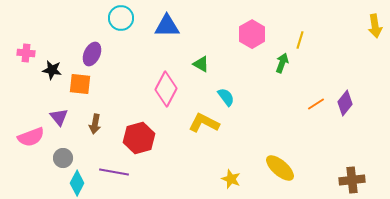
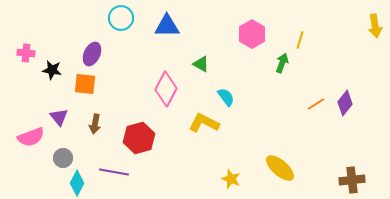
orange square: moved 5 px right
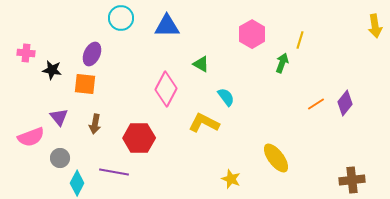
red hexagon: rotated 16 degrees clockwise
gray circle: moved 3 px left
yellow ellipse: moved 4 px left, 10 px up; rotated 12 degrees clockwise
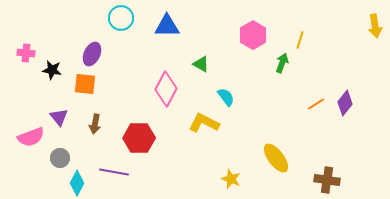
pink hexagon: moved 1 px right, 1 px down
brown cross: moved 25 px left; rotated 15 degrees clockwise
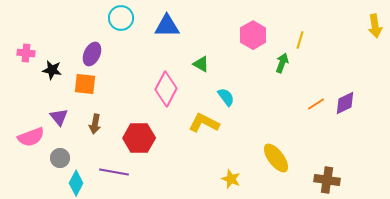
purple diamond: rotated 25 degrees clockwise
cyan diamond: moved 1 px left
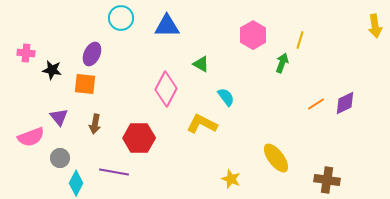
yellow L-shape: moved 2 px left, 1 px down
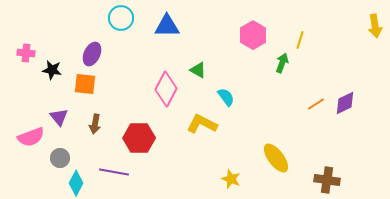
green triangle: moved 3 px left, 6 px down
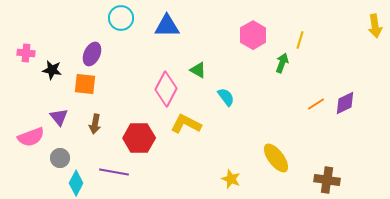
yellow L-shape: moved 16 px left
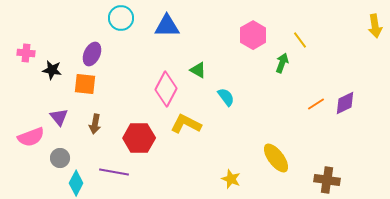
yellow line: rotated 54 degrees counterclockwise
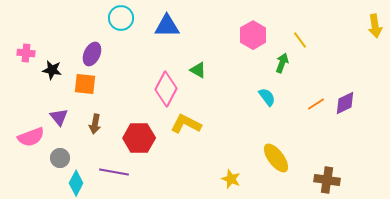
cyan semicircle: moved 41 px right
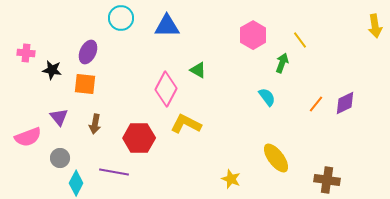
purple ellipse: moved 4 px left, 2 px up
orange line: rotated 18 degrees counterclockwise
pink semicircle: moved 3 px left
